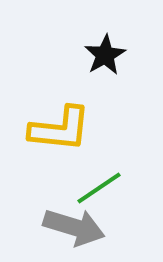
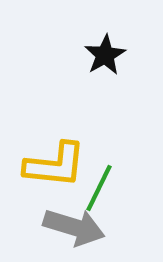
yellow L-shape: moved 5 px left, 36 px down
green line: rotated 30 degrees counterclockwise
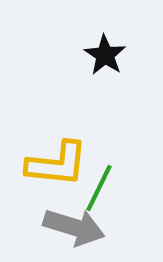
black star: rotated 9 degrees counterclockwise
yellow L-shape: moved 2 px right, 1 px up
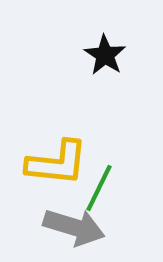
yellow L-shape: moved 1 px up
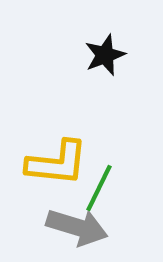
black star: rotated 18 degrees clockwise
gray arrow: moved 3 px right
